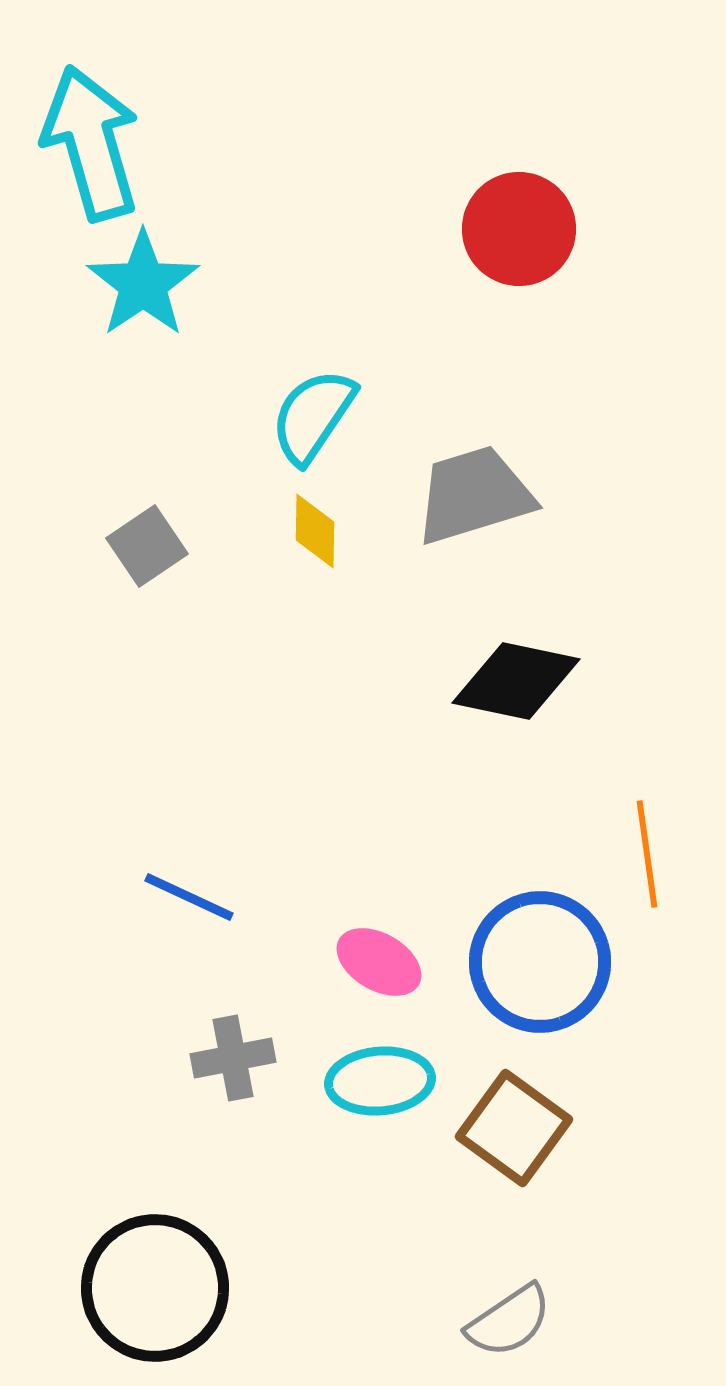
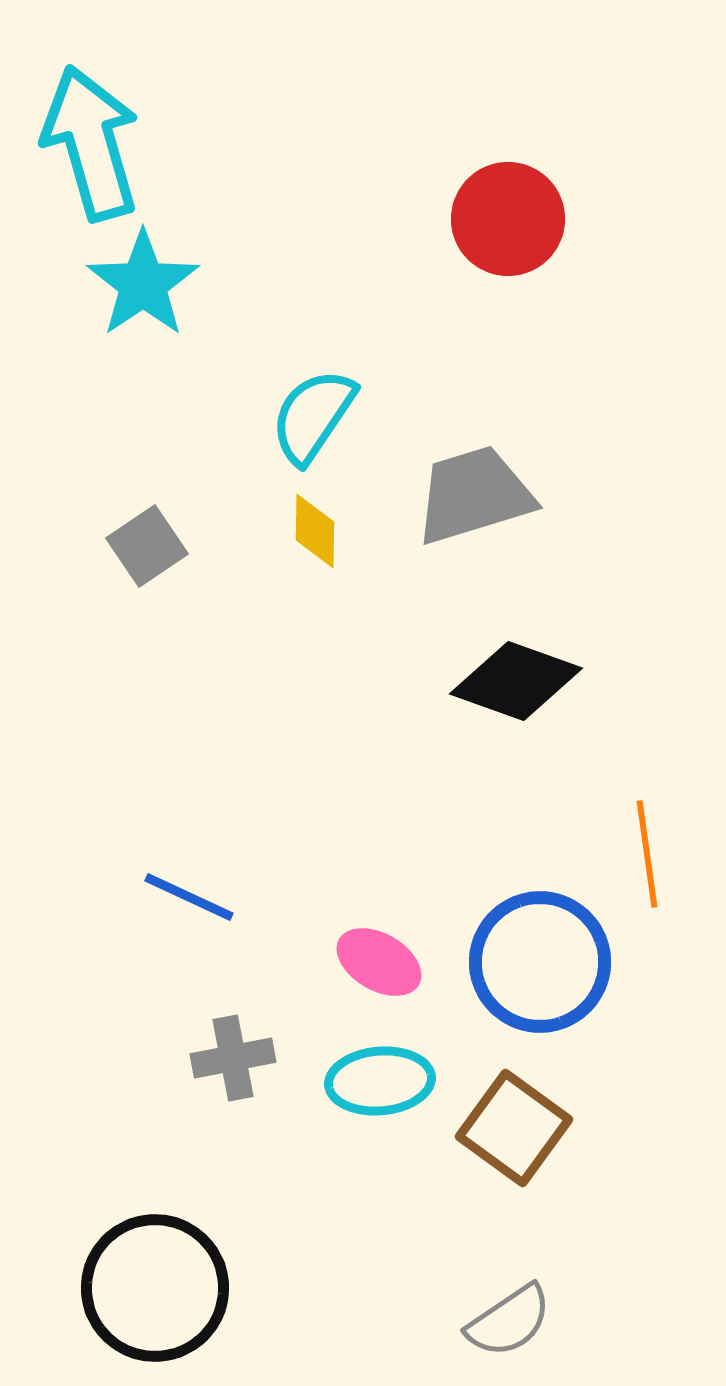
red circle: moved 11 px left, 10 px up
black diamond: rotated 8 degrees clockwise
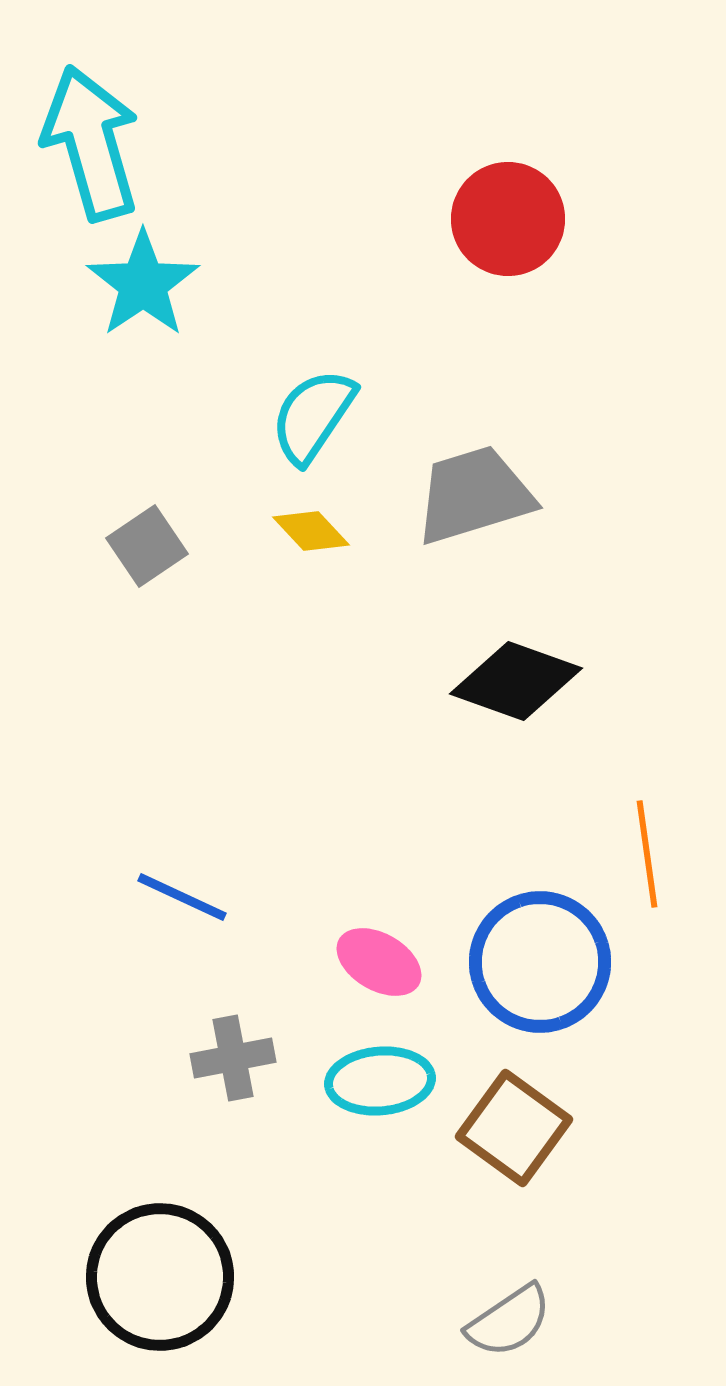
yellow diamond: moved 4 px left; rotated 44 degrees counterclockwise
blue line: moved 7 px left
black circle: moved 5 px right, 11 px up
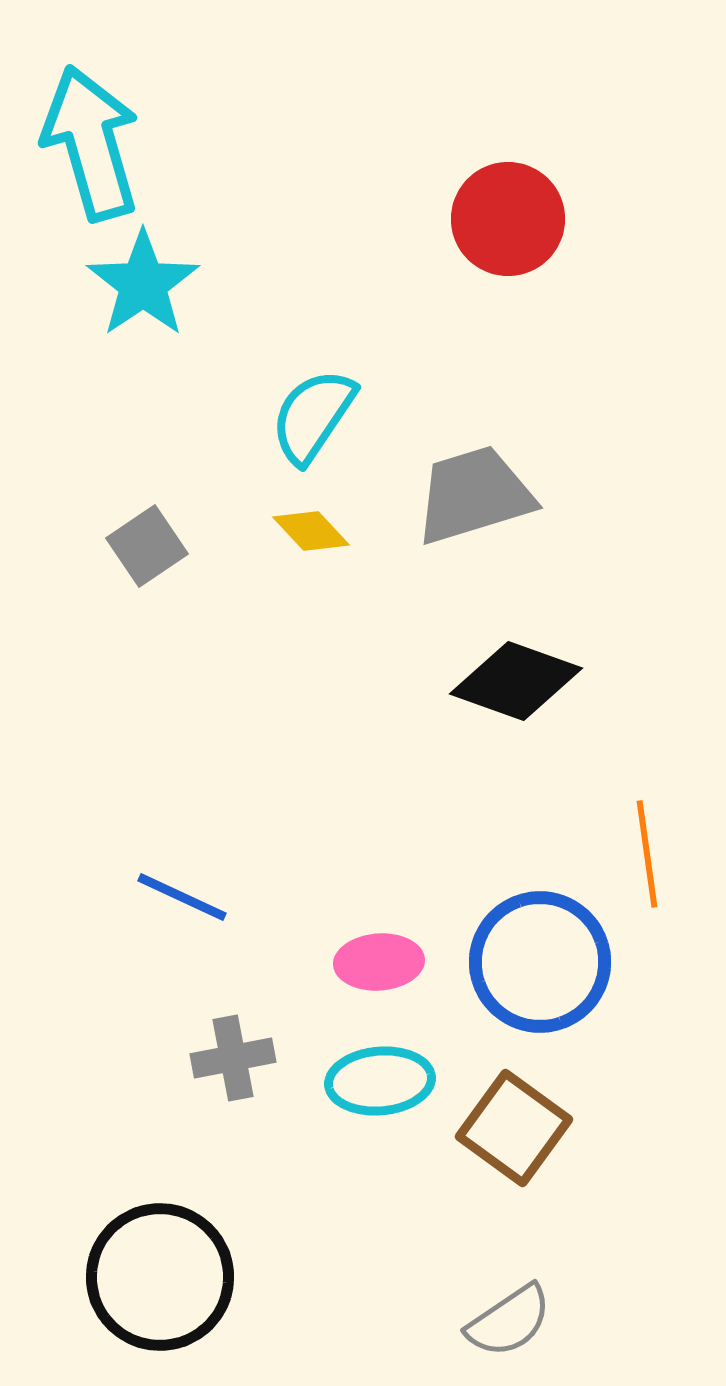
pink ellipse: rotated 34 degrees counterclockwise
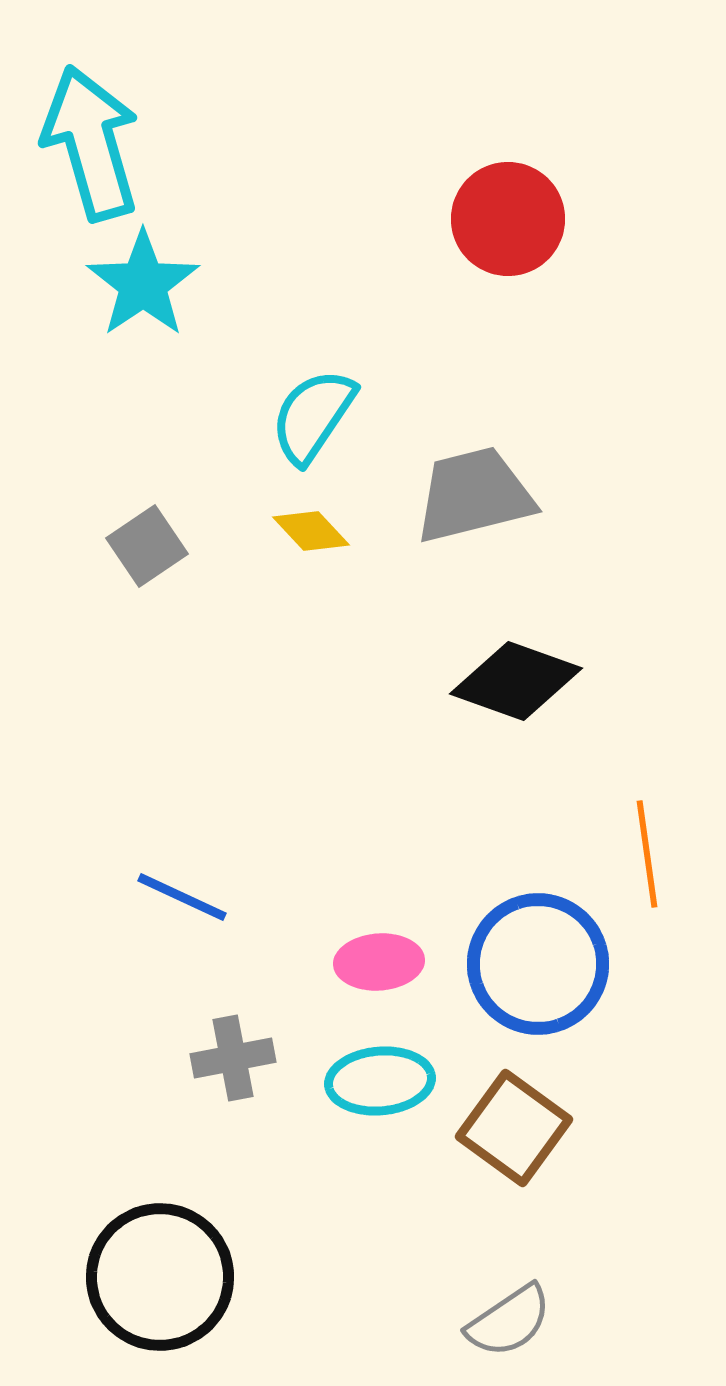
gray trapezoid: rotated 3 degrees clockwise
blue circle: moved 2 px left, 2 px down
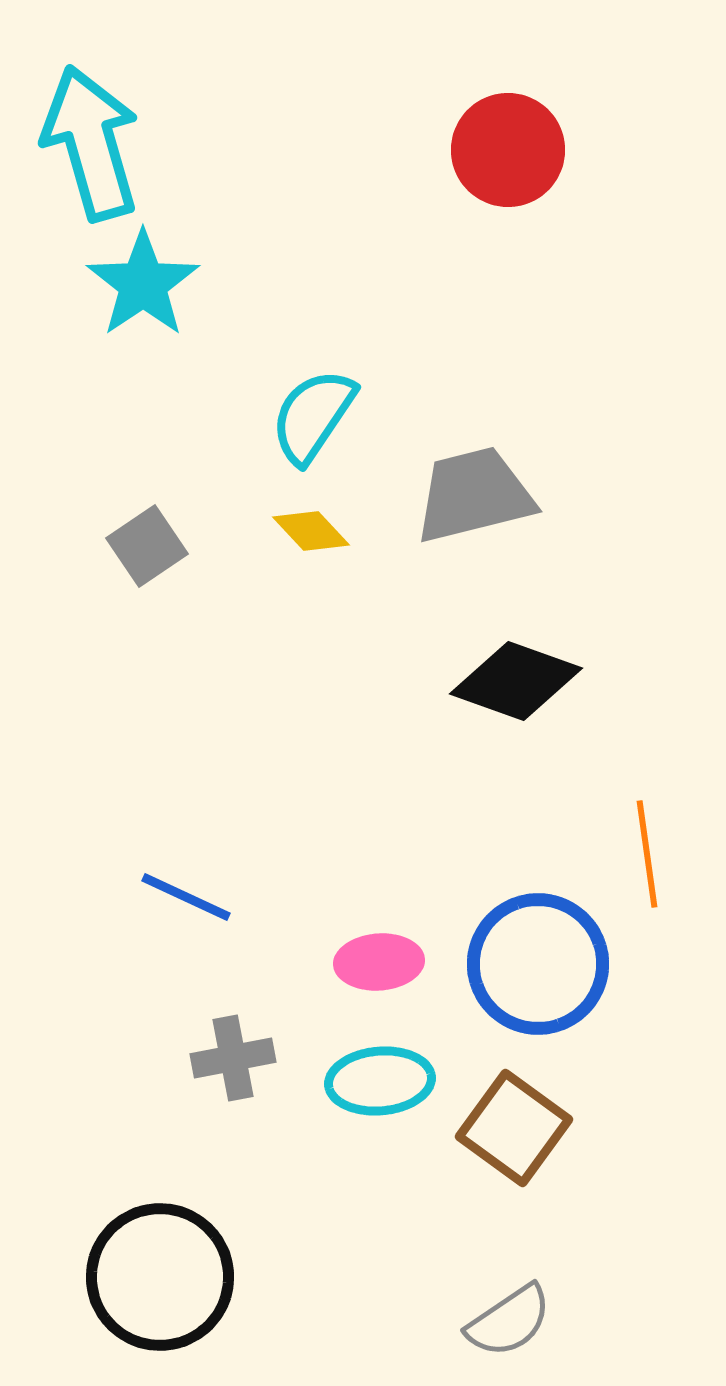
red circle: moved 69 px up
blue line: moved 4 px right
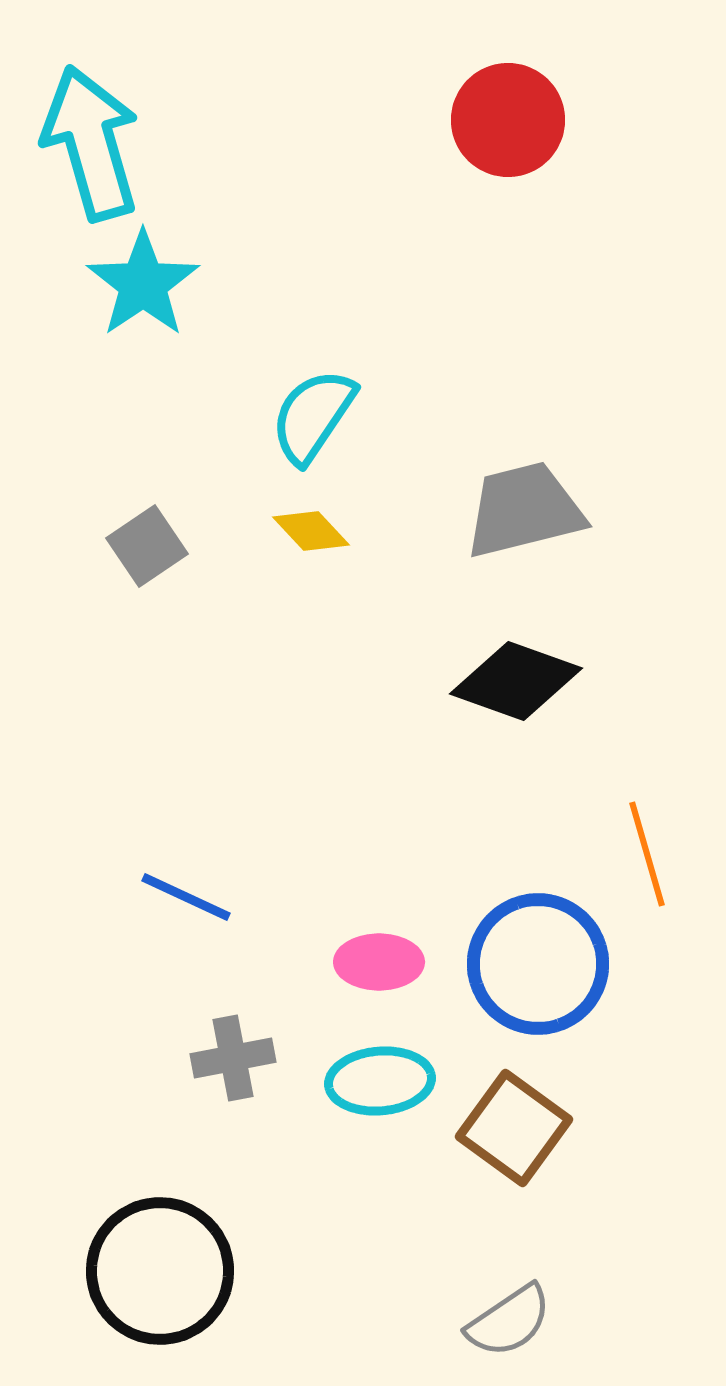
red circle: moved 30 px up
gray trapezoid: moved 50 px right, 15 px down
orange line: rotated 8 degrees counterclockwise
pink ellipse: rotated 4 degrees clockwise
black circle: moved 6 px up
